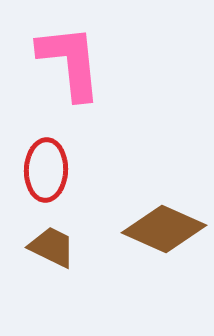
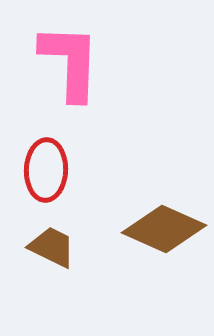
pink L-shape: rotated 8 degrees clockwise
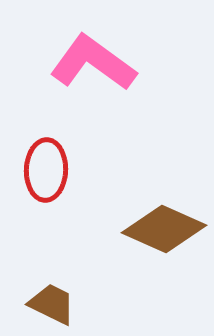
pink L-shape: moved 23 px right, 1 px down; rotated 56 degrees counterclockwise
brown trapezoid: moved 57 px down
